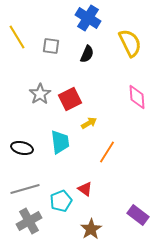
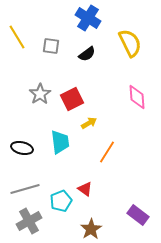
black semicircle: rotated 30 degrees clockwise
red square: moved 2 px right
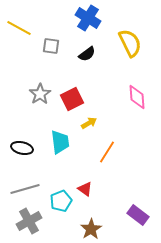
yellow line: moved 2 px right, 9 px up; rotated 30 degrees counterclockwise
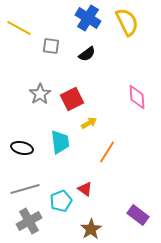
yellow semicircle: moved 3 px left, 21 px up
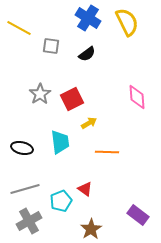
orange line: rotated 60 degrees clockwise
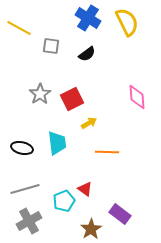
cyan trapezoid: moved 3 px left, 1 px down
cyan pentagon: moved 3 px right
purple rectangle: moved 18 px left, 1 px up
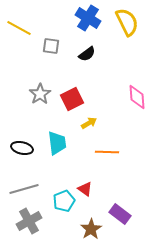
gray line: moved 1 px left
